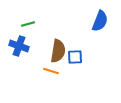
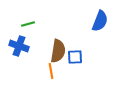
orange line: rotated 63 degrees clockwise
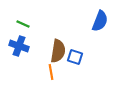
green line: moved 5 px left; rotated 40 degrees clockwise
blue square: rotated 21 degrees clockwise
orange line: moved 1 px down
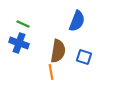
blue semicircle: moved 23 px left
blue cross: moved 3 px up
blue square: moved 9 px right
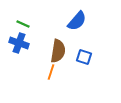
blue semicircle: rotated 20 degrees clockwise
orange line: rotated 28 degrees clockwise
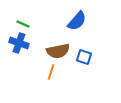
brown semicircle: rotated 70 degrees clockwise
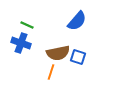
green line: moved 4 px right, 1 px down
blue cross: moved 2 px right
brown semicircle: moved 2 px down
blue square: moved 6 px left
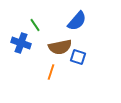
green line: moved 8 px right; rotated 32 degrees clockwise
brown semicircle: moved 2 px right, 6 px up
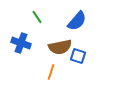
green line: moved 2 px right, 8 px up
blue square: moved 1 px up
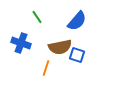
blue square: moved 1 px left, 1 px up
orange line: moved 5 px left, 4 px up
